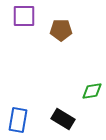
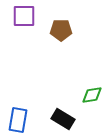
green diamond: moved 4 px down
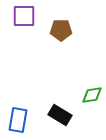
black rectangle: moved 3 px left, 4 px up
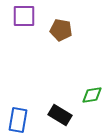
brown pentagon: rotated 10 degrees clockwise
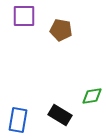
green diamond: moved 1 px down
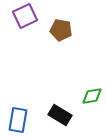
purple square: moved 1 px right; rotated 25 degrees counterclockwise
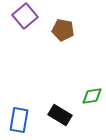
purple square: rotated 15 degrees counterclockwise
brown pentagon: moved 2 px right
blue rectangle: moved 1 px right
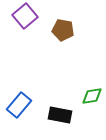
black rectangle: rotated 20 degrees counterclockwise
blue rectangle: moved 15 px up; rotated 30 degrees clockwise
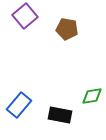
brown pentagon: moved 4 px right, 1 px up
